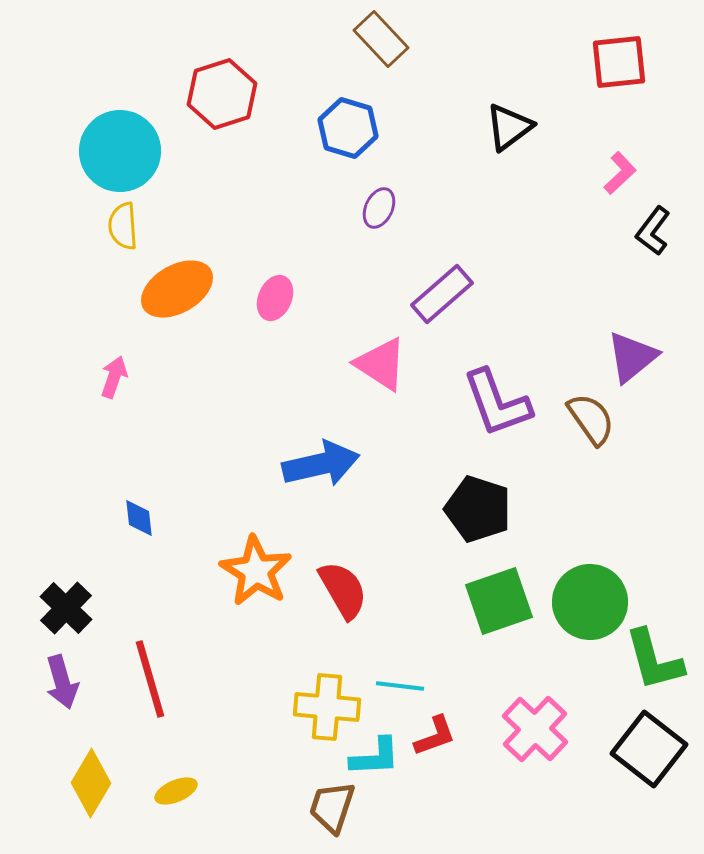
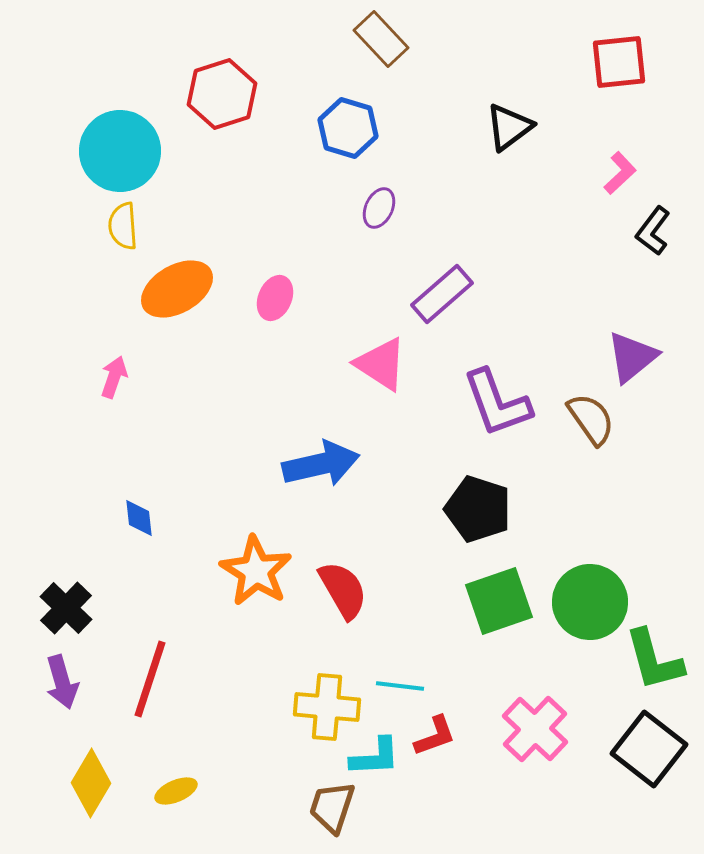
red line: rotated 34 degrees clockwise
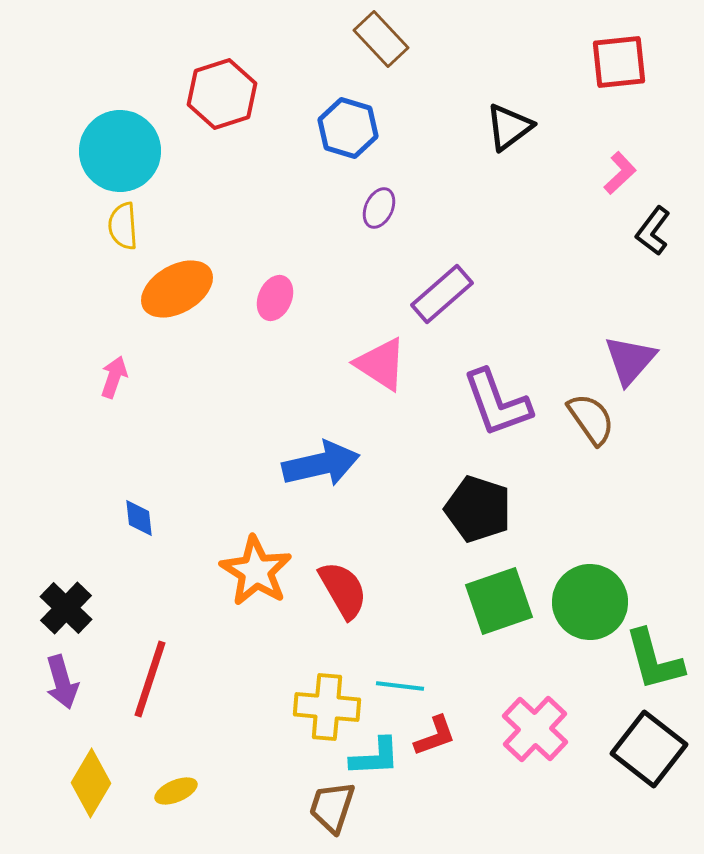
purple triangle: moved 2 px left, 3 px down; rotated 10 degrees counterclockwise
